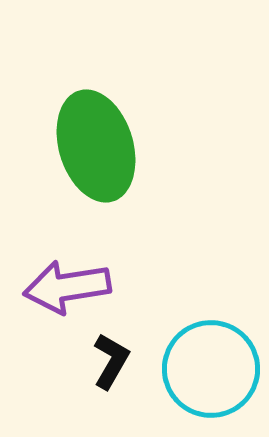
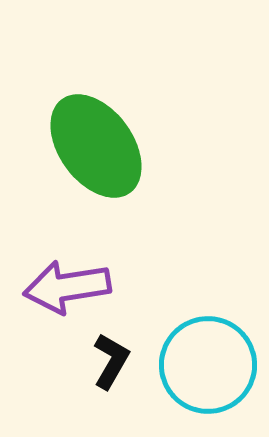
green ellipse: rotated 19 degrees counterclockwise
cyan circle: moved 3 px left, 4 px up
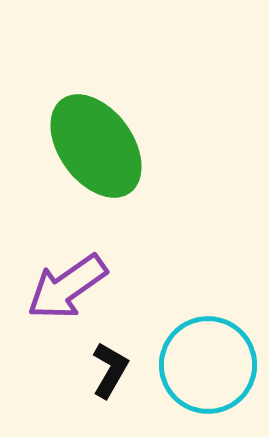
purple arrow: rotated 26 degrees counterclockwise
black L-shape: moved 1 px left, 9 px down
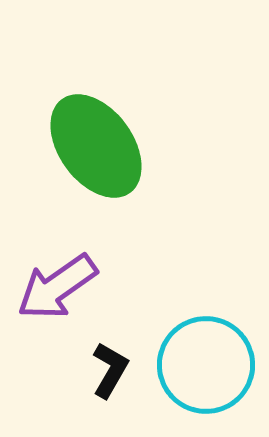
purple arrow: moved 10 px left
cyan circle: moved 2 px left
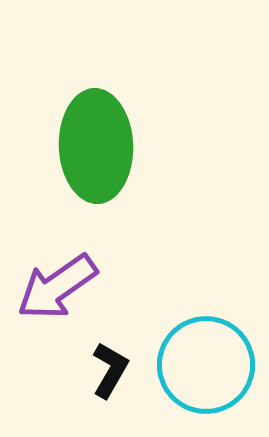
green ellipse: rotated 34 degrees clockwise
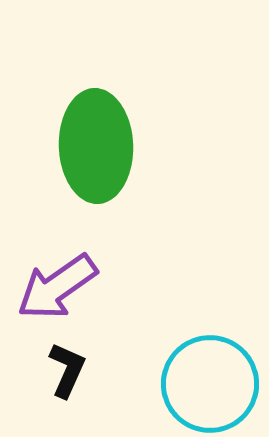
cyan circle: moved 4 px right, 19 px down
black L-shape: moved 43 px left; rotated 6 degrees counterclockwise
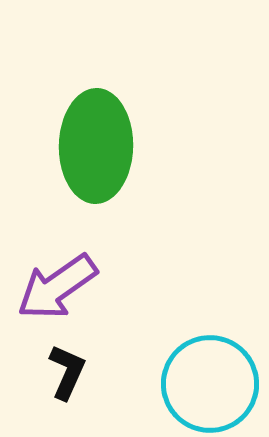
green ellipse: rotated 3 degrees clockwise
black L-shape: moved 2 px down
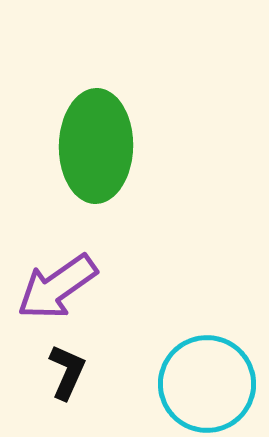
cyan circle: moved 3 px left
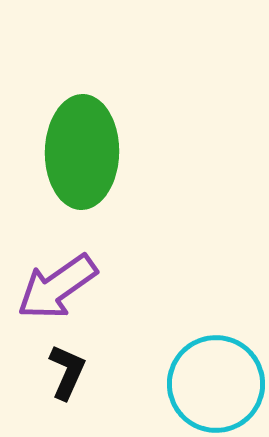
green ellipse: moved 14 px left, 6 px down
cyan circle: moved 9 px right
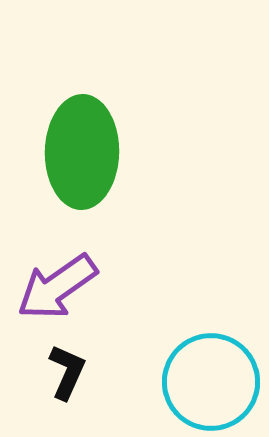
cyan circle: moved 5 px left, 2 px up
